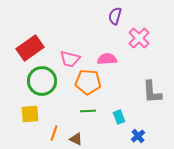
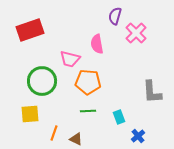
pink cross: moved 3 px left, 5 px up
red rectangle: moved 18 px up; rotated 16 degrees clockwise
pink semicircle: moved 10 px left, 15 px up; rotated 96 degrees counterclockwise
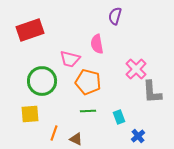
pink cross: moved 36 px down
orange pentagon: rotated 10 degrees clockwise
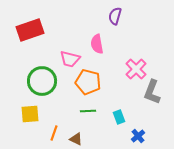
gray L-shape: rotated 25 degrees clockwise
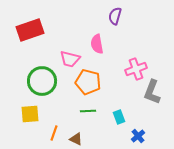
pink cross: rotated 25 degrees clockwise
